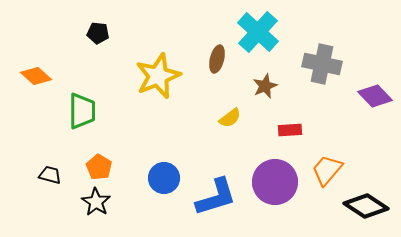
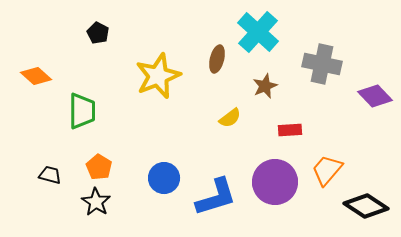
black pentagon: rotated 20 degrees clockwise
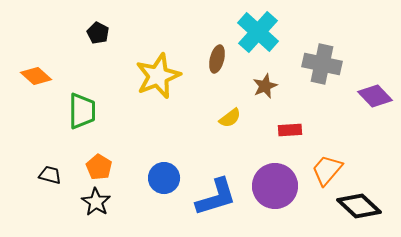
purple circle: moved 4 px down
black diamond: moved 7 px left; rotated 9 degrees clockwise
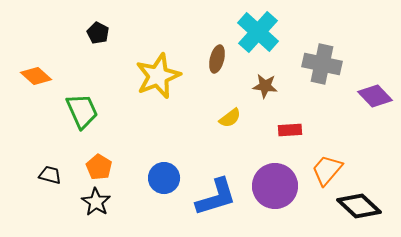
brown star: rotated 30 degrees clockwise
green trapezoid: rotated 24 degrees counterclockwise
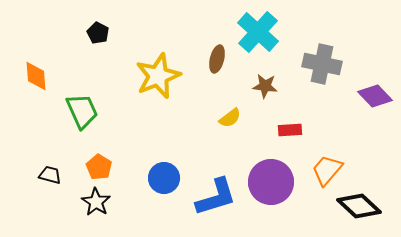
orange diamond: rotated 44 degrees clockwise
purple circle: moved 4 px left, 4 px up
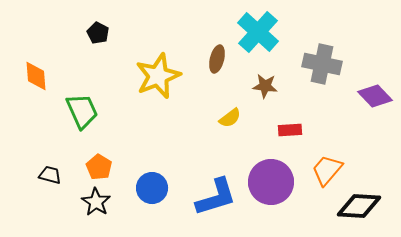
blue circle: moved 12 px left, 10 px down
black diamond: rotated 39 degrees counterclockwise
